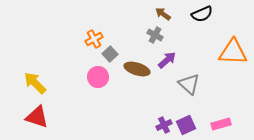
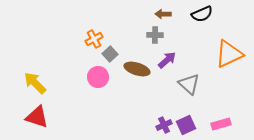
brown arrow: rotated 35 degrees counterclockwise
gray cross: rotated 28 degrees counterclockwise
orange triangle: moved 4 px left, 2 px down; rotated 28 degrees counterclockwise
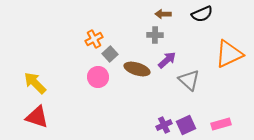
gray triangle: moved 4 px up
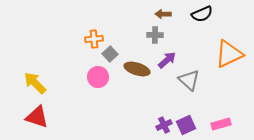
orange cross: rotated 24 degrees clockwise
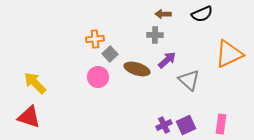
orange cross: moved 1 px right
red triangle: moved 8 px left
pink rectangle: rotated 66 degrees counterclockwise
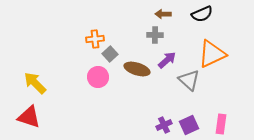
orange triangle: moved 17 px left
purple square: moved 3 px right
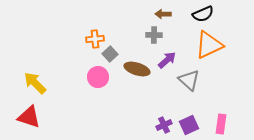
black semicircle: moved 1 px right
gray cross: moved 1 px left
orange triangle: moved 3 px left, 9 px up
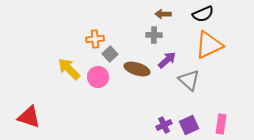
yellow arrow: moved 34 px right, 14 px up
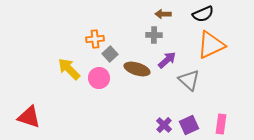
orange triangle: moved 2 px right
pink circle: moved 1 px right, 1 px down
purple cross: rotated 21 degrees counterclockwise
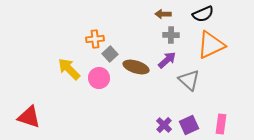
gray cross: moved 17 px right
brown ellipse: moved 1 px left, 2 px up
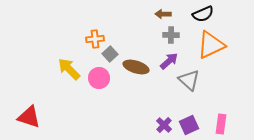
purple arrow: moved 2 px right, 1 px down
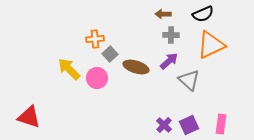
pink circle: moved 2 px left
